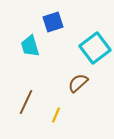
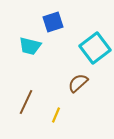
cyan trapezoid: rotated 60 degrees counterclockwise
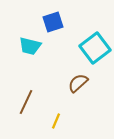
yellow line: moved 6 px down
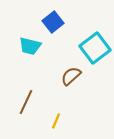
blue square: rotated 20 degrees counterclockwise
brown semicircle: moved 7 px left, 7 px up
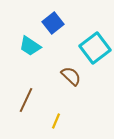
blue square: moved 1 px down
cyan trapezoid: rotated 20 degrees clockwise
brown semicircle: rotated 85 degrees clockwise
brown line: moved 2 px up
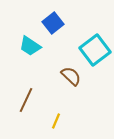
cyan square: moved 2 px down
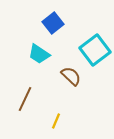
cyan trapezoid: moved 9 px right, 8 px down
brown line: moved 1 px left, 1 px up
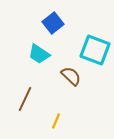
cyan square: rotated 32 degrees counterclockwise
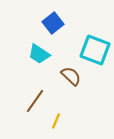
brown line: moved 10 px right, 2 px down; rotated 10 degrees clockwise
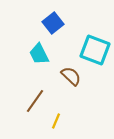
cyan trapezoid: rotated 30 degrees clockwise
